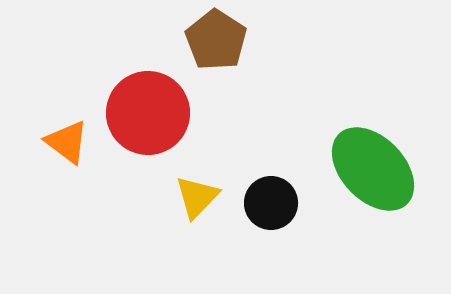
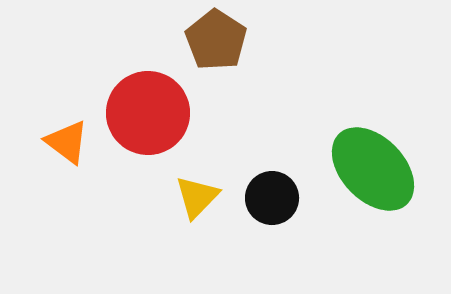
black circle: moved 1 px right, 5 px up
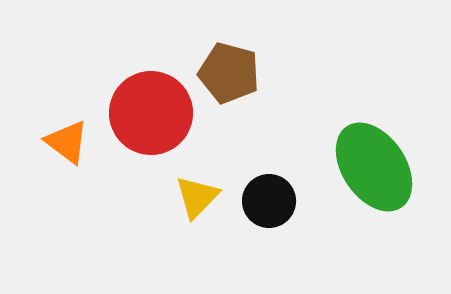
brown pentagon: moved 13 px right, 33 px down; rotated 18 degrees counterclockwise
red circle: moved 3 px right
green ellipse: moved 1 px right, 2 px up; rotated 10 degrees clockwise
black circle: moved 3 px left, 3 px down
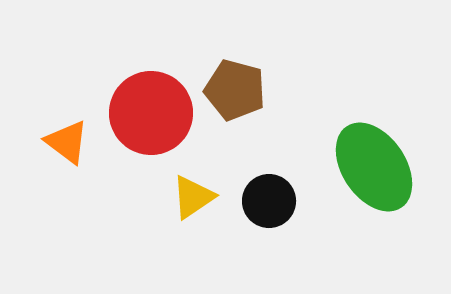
brown pentagon: moved 6 px right, 17 px down
yellow triangle: moved 4 px left; rotated 12 degrees clockwise
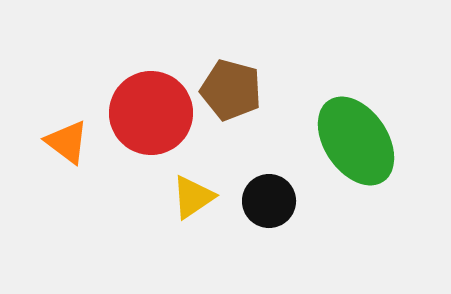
brown pentagon: moved 4 px left
green ellipse: moved 18 px left, 26 px up
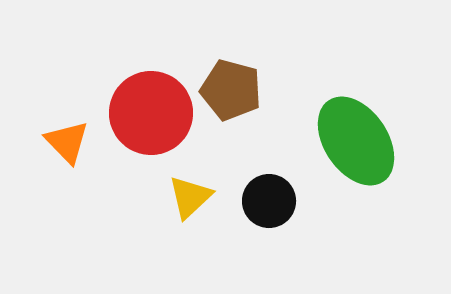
orange triangle: rotated 9 degrees clockwise
yellow triangle: moved 3 px left; rotated 9 degrees counterclockwise
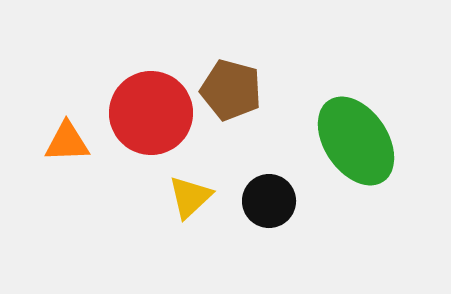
orange triangle: rotated 48 degrees counterclockwise
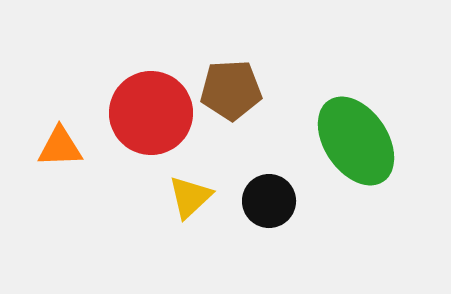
brown pentagon: rotated 18 degrees counterclockwise
orange triangle: moved 7 px left, 5 px down
